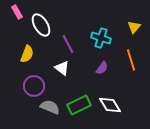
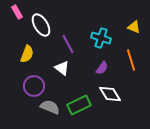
yellow triangle: rotated 48 degrees counterclockwise
white diamond: moved 11 px up
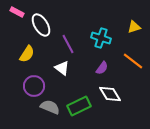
pink rectangle: rotated 32 degrees counterclockwise
yellow triangle: rotated 40 degrees counterclockwise
yellow semicircle: rotated 12 degrees clockwise
orange line: moved 2 px right, 1 px down; rotated 35 degrees counterclockwise
green rectangle: moved 1 px down
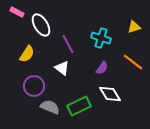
orange line: moved 1 px down
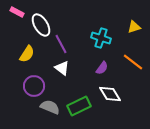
purple line: moved 7 px left
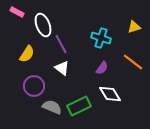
white ellipse: moved 2 px right; rotated 10 degrees clockwise
gray semicircle: moved 2 px right
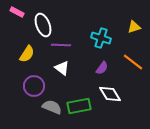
purple line: moved 1 px down; rotated 60 degrees counterclockwise
green rectangle: rotated 15 degrees clockwise
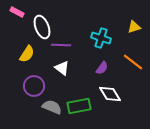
white ellipse: moved 1 px left, 2 px down
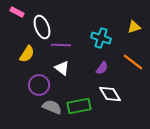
purple circle: moved 5 px right, 1 px up
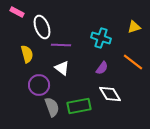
yellow semicircle: rotated 48 degrees counterclockwise
gray semicircle: rotated 48 degrees clockwise
